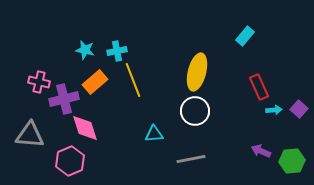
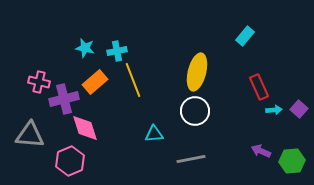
cyan star: moved 2 px up
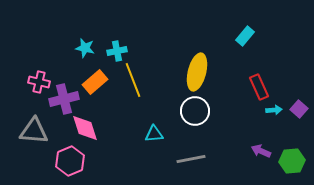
gray triangle: moved 4 px right, 4 px up
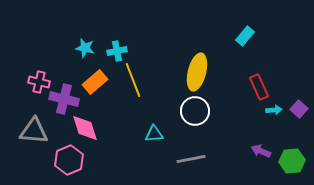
purple cross: rotated 28 degrees clockwise
pink hexagon: moved 1 px left, 1 px up
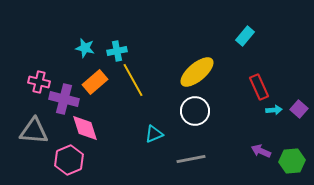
yellow ellipse: rotated 36 degrees clockwise
yellow line: rotated 8 degrees counterclockwise
cyan triangle: rotated 18 degrees counterclockwise
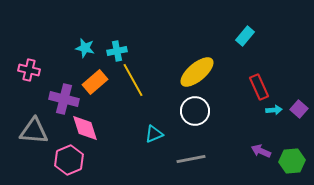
pink cross: moved 10 px left, 12 px up
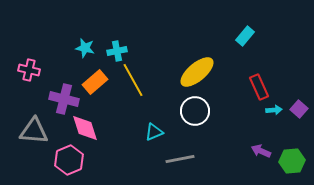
cyan triangle: moved 2 px up
gray line: moved 11 px left
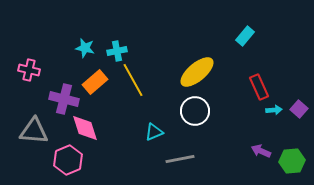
pink hexagon: moved 1 px left
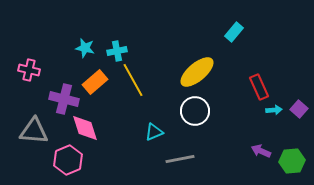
cyan rectangle: moved 11 px left, 4 px up
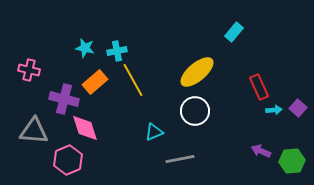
purple square: moved 1 px left, 1 px up
